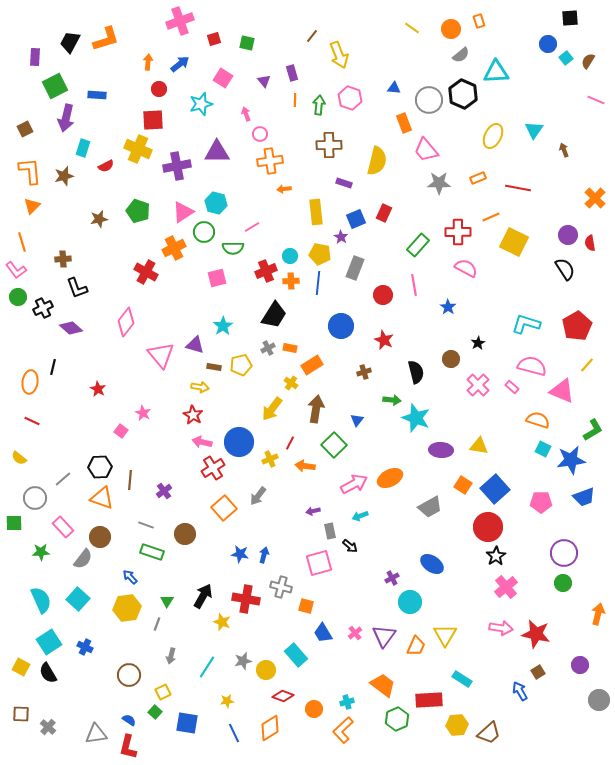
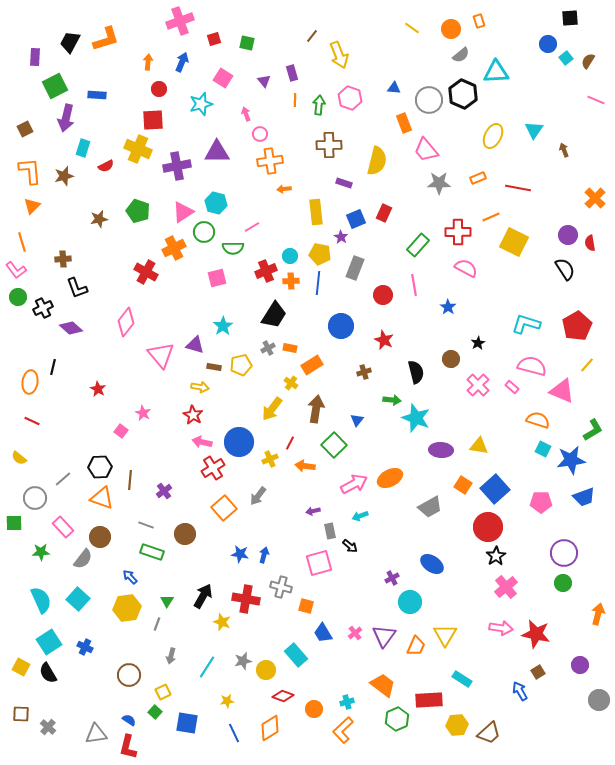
blue arrow at (180, 64): moved 2 px right, 2 px up; rotated 30 degrees counterclockwise
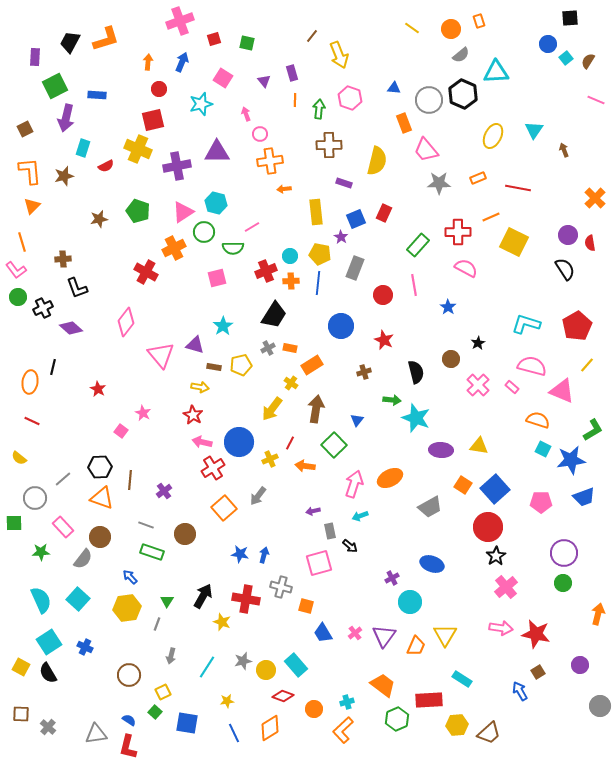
green arrow at (319, 105): moved 4 px down
red square at (153, 120): rotated 10 degrees counterclockwise
pink arrow at (354, 484): rotated 44 degrees counterclockwise
blue ellipse at (432, 564): rotated 15 degrees counterclockwise
cyan rectangle at (296, 655): moved 10 px down
gray circle at (599, 700): moved 1 px right, 6 px down
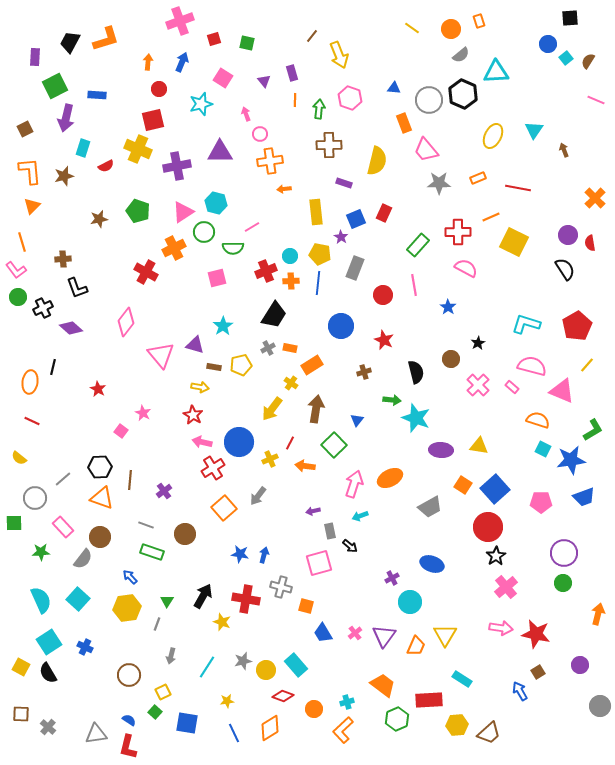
purple triangle at (217, 152): moved 3 px right
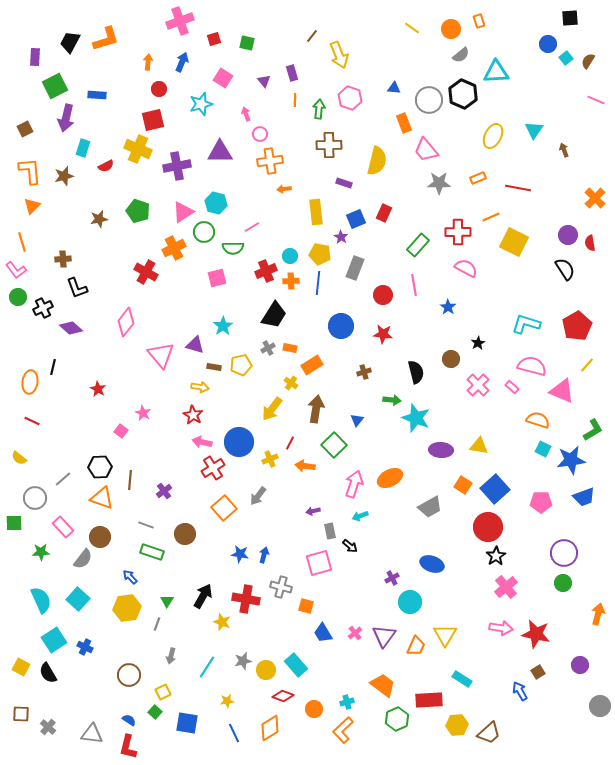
red star at (384, 340): moved 1 px left, 6 px up; rotated 18 degrees counterclockwise
cyan square at (49, 642): moved 5 px right, 2 px up
gray triangle at (96, 734): moved 4 px left; rotated 15 degrees clockwise
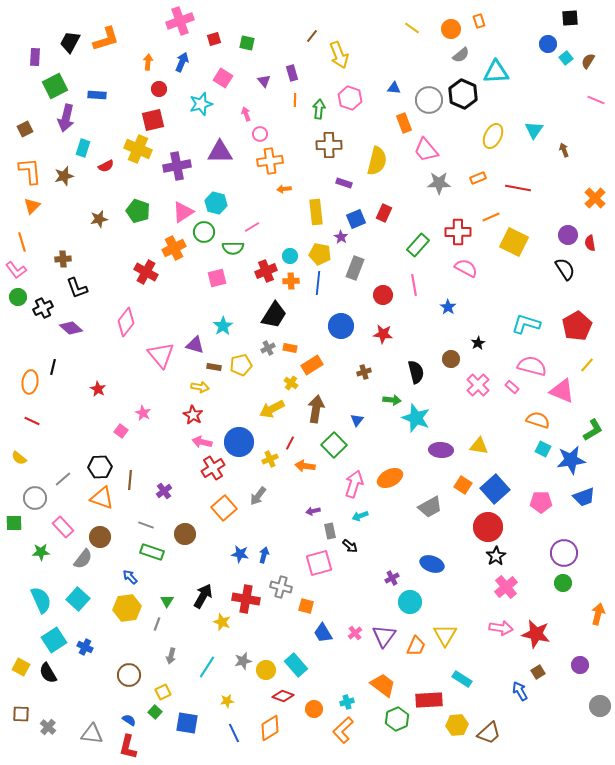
yellow arrow at (272, 409): rotated 25 degrees clockwise
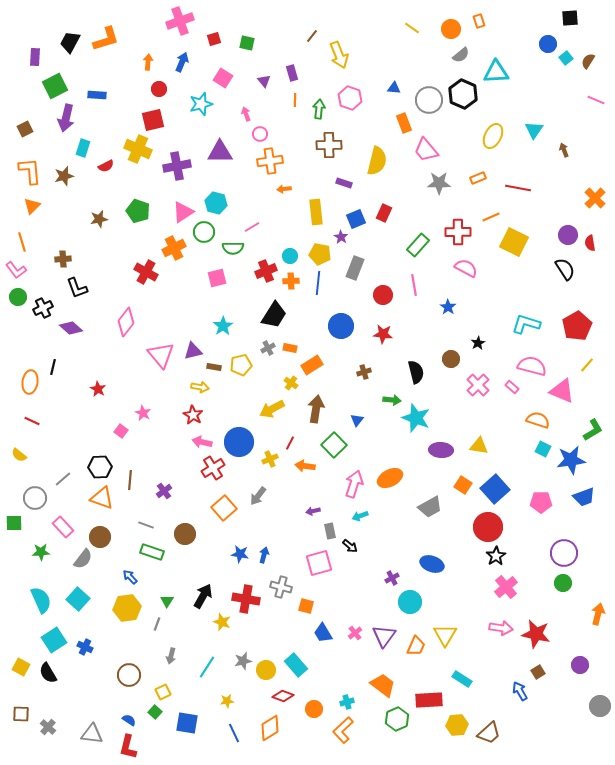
purple triangle at (195, 345): moved 2 px left, 6 px down; rotated 30 degrees counterclockwise
yellow semicircle at (19, 458): moved 3 px up
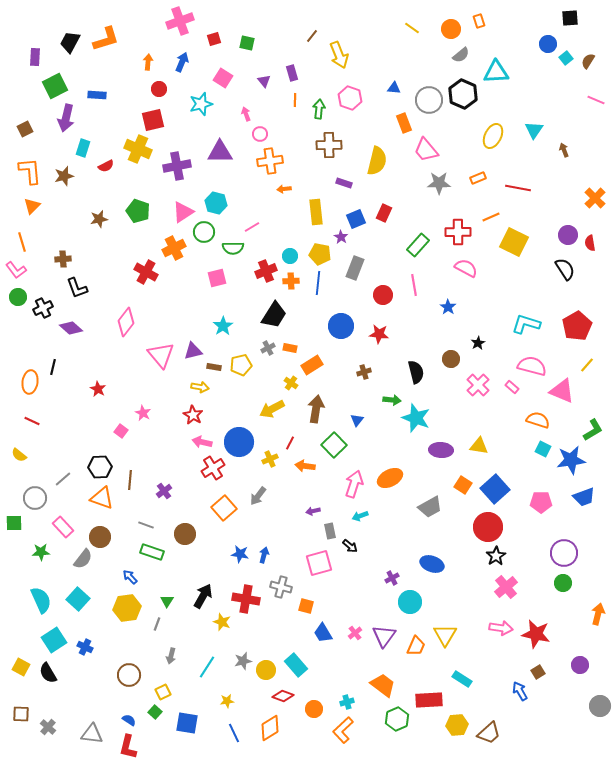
red star at (383, 334): moved 4 px left
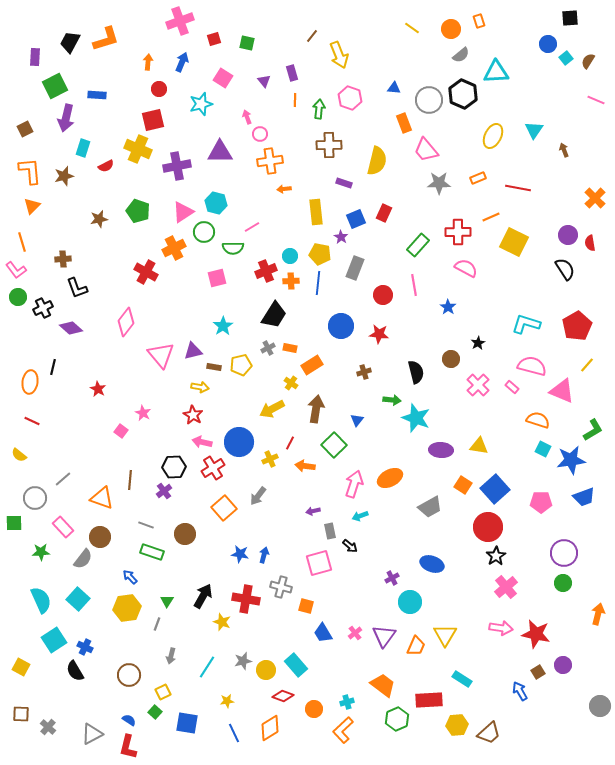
pink arrow at (246, 114): moved 1 px right, 3 px down
black hexagon at (100, 467): moved 74 px right
purple circle at (580, 665): moved 17 px left
black semicircle at (48, 673): moved 27 px right, 2 px up
gray triangle at (92, 734): rotated 35 degrees counterclockwise
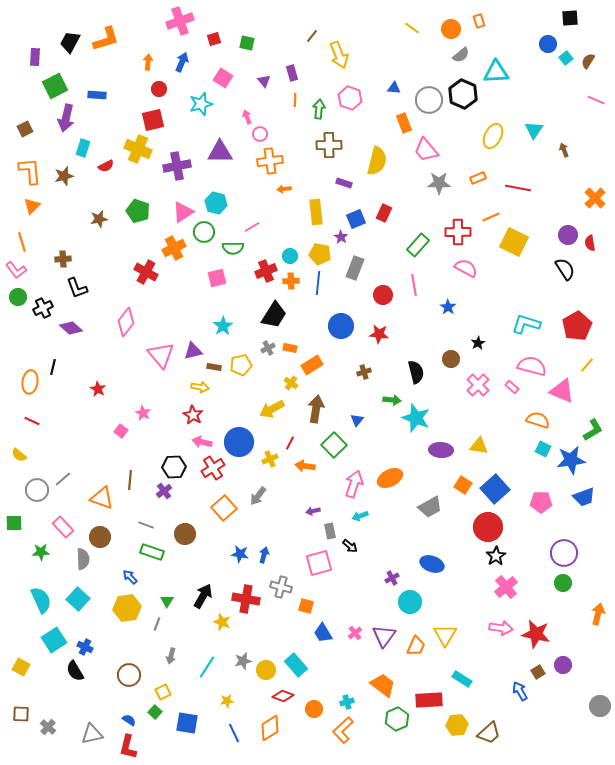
gray circle at (35, 498): moved 2 px right, 8 px up
gray semicircle at (83, 559): rotated 40 degrees counterclockwise
gray triangle at (92, 734): rotated 15 degrees clockwise
